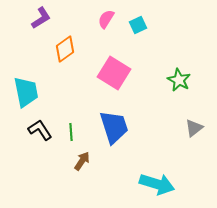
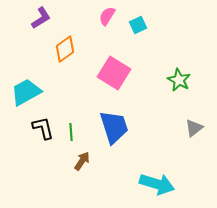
pink semicircle: moved 1 px right, 3 px up
cyan trapezoid: rotated 108 degrees counterclockwise
black L-shape: moved 3 px right, 2 px up; rotated 20 degrees clockwise
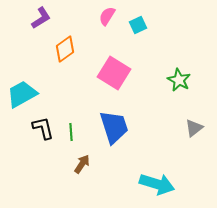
cyan trapezoid: moved 4 px left, 2 px down
brown arrow: moved 3 px down
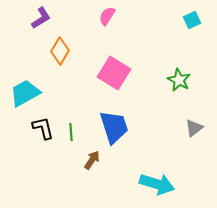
cyan square: moved 54 px right, 5 px up
orange diamond: moved 5 px left, 2 px down; rotated 24 degrees counterclockwise
cyan trapezoid: moved 3 px right, 1 px up
brown arrow: moved 10 px right, 4 px up
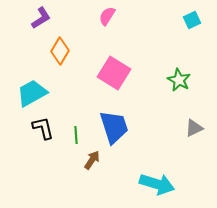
cyan trapezoid: moved 7 px right
gray triangle: rotated 12 degrees clockwise
green line: moved 5 px right, 3 px down
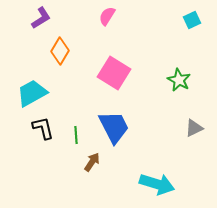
blue trapezoid: rotated 9 degrees counterclockwise
brown arrow: moved 2 px down
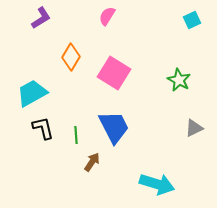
orange diamond: moved 11 px right, 6 px down
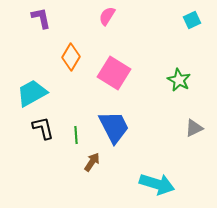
purple L-shape: rotated 70 degrees counterclockwise
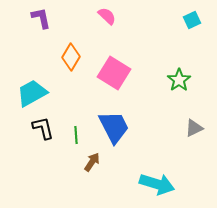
pink semicircle: rotated 102 degrees clockwise
green star: rotated 10 degrees clockwise
